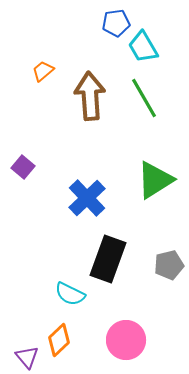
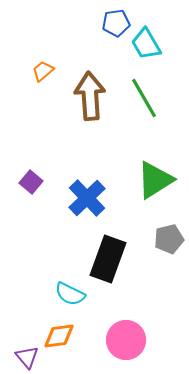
cyan trapezoid: moved 3 px right, 3 px up
purple square: moved 8 px right, 15 px down
gray pentagon: moved 26 px up
orange diamond: moved 4 px up; rotated 36 degrees clockwise
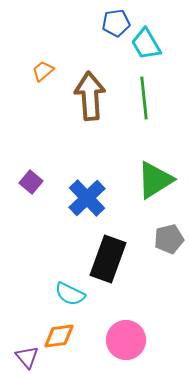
green line: rotated 24 degrees clockwise
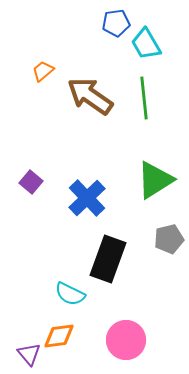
brown arrow: rotated 51 degrees counterclockwise
purple triangle: moved 2 px right, 3 px up
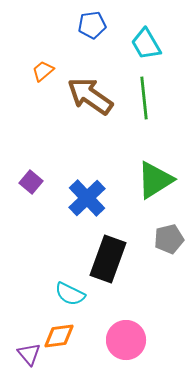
blue pentagon: moved 24 px left, 2 px down
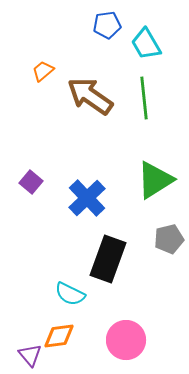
blue pentagon: moved 15 px right
purple triangle: moved 1 px right, 1 px down
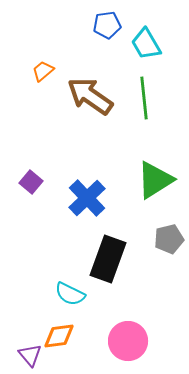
pink circle: moved 2 px right, 1 px down
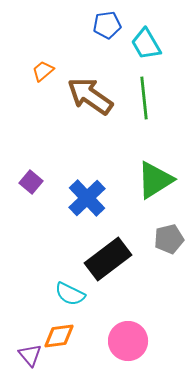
black rectangle: rotated 33 degrees clockwise
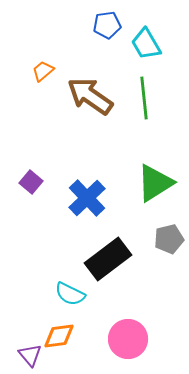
green triangle: moved 3 px down
pink circle: moved 2 px up
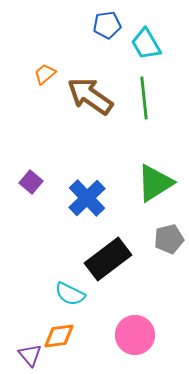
orange trapezoid: moved 2 px right, 3 px down
pink circle: moved 7 px right, 4 px up
